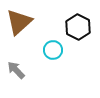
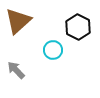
brown triangle: moved 1 px left, 1 px up
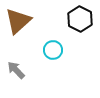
black hexagon: moved 2 px right, 8 px up
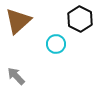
cyan circle: moved 3 px right, 6 px up
gray arrow: moved 6 px down
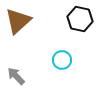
black hexagon: rotated 15 degrees counterclockwise
cyan circle: moved 6 px right, 16 px down
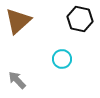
cyan circle: moved 1 px up
gray arrow: moved 1 px right, 4 px down
